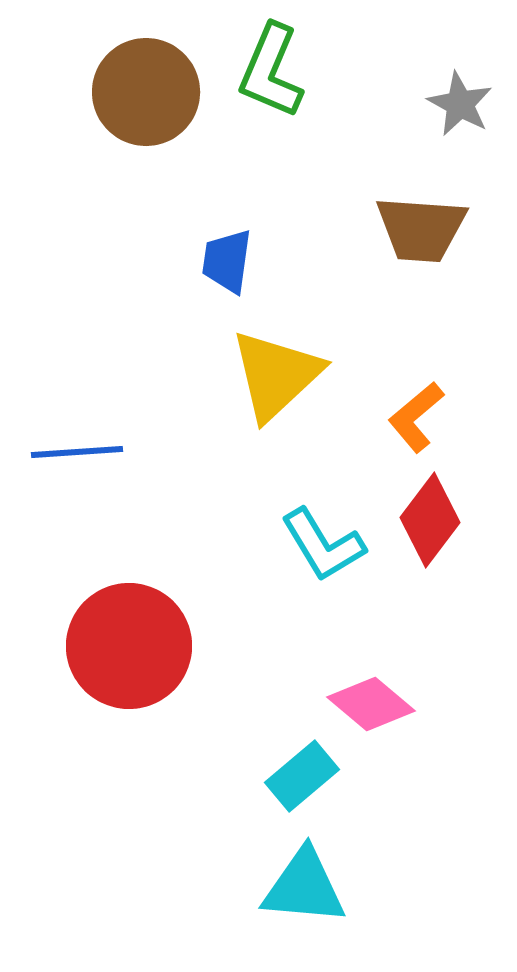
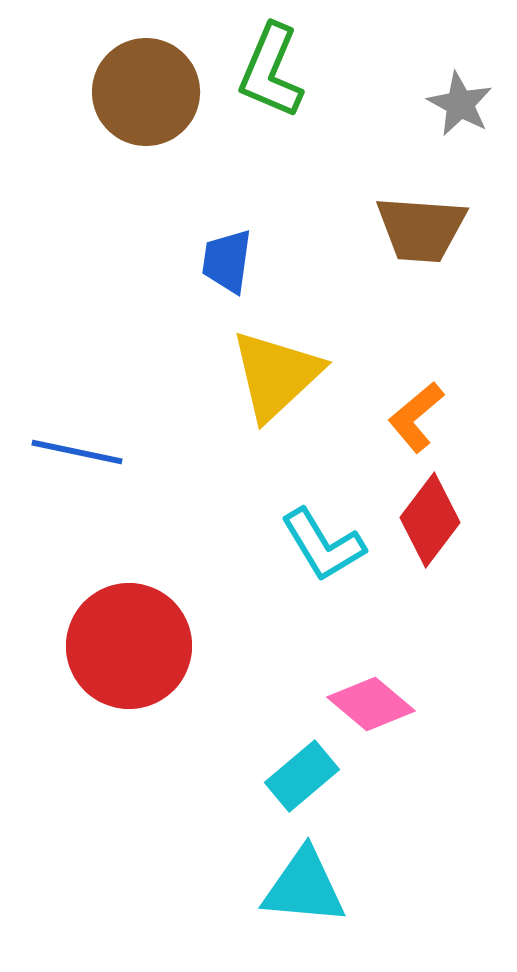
blue line: rotated 16 degrees clockwise
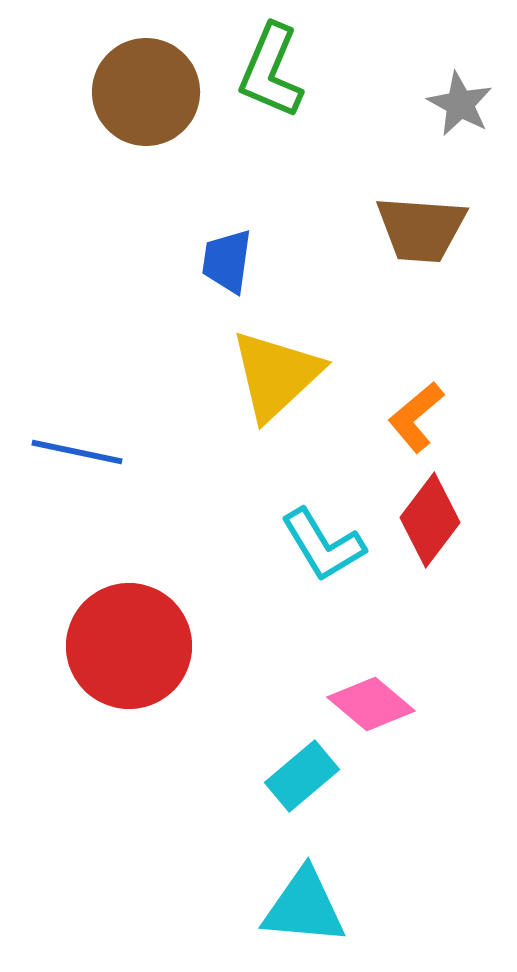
cyan triangle: moved 20 px down
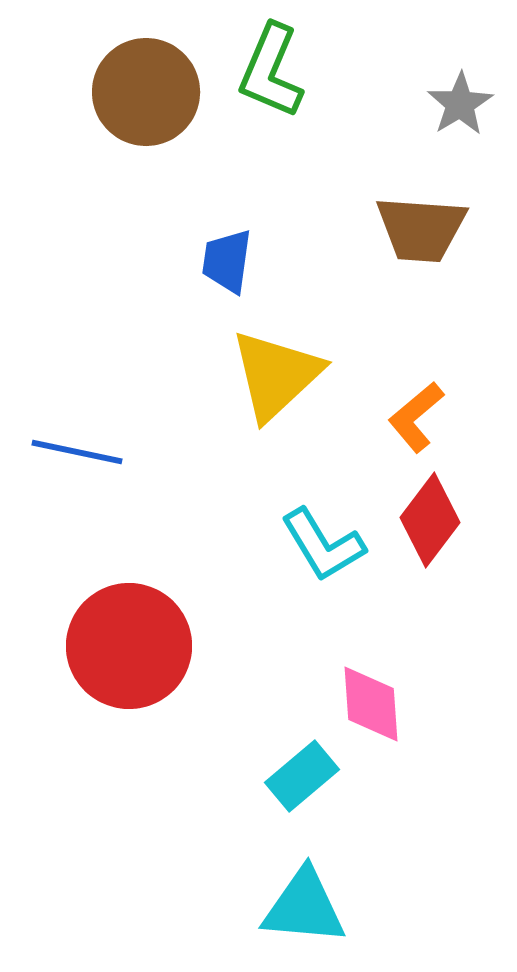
gray star: rotated 12 degrees clockwise
pink diamond: rotated 46 degrees clockwise
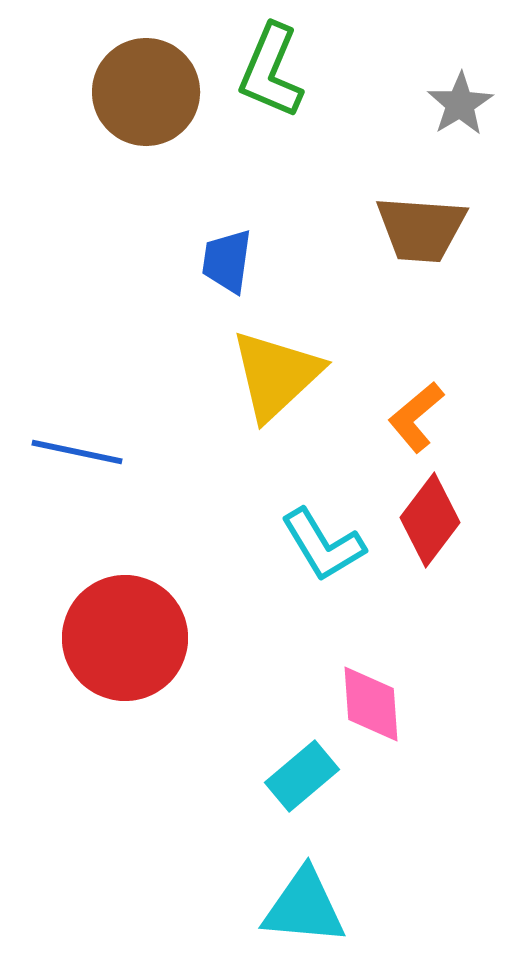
red circle: moved 4 px left, 8 px up
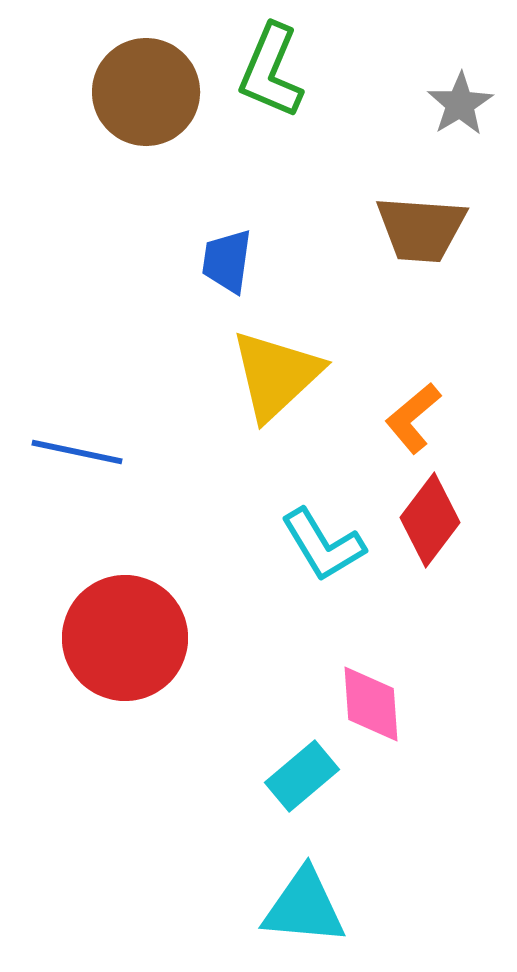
orange L-shape: moved 3 px left, 1 px down
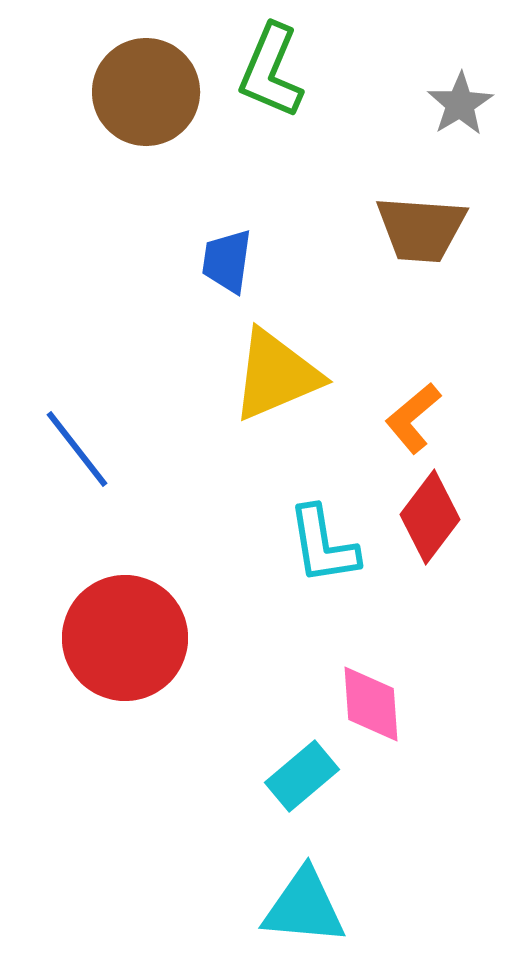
yellow triangle: rotated 20 degrees clockwise
blue line: moved 3 px up; rotated 40 degrees clockwise
red diamond: moved 3 px up
cyan L-shape: rotated 22 degrees clockwise
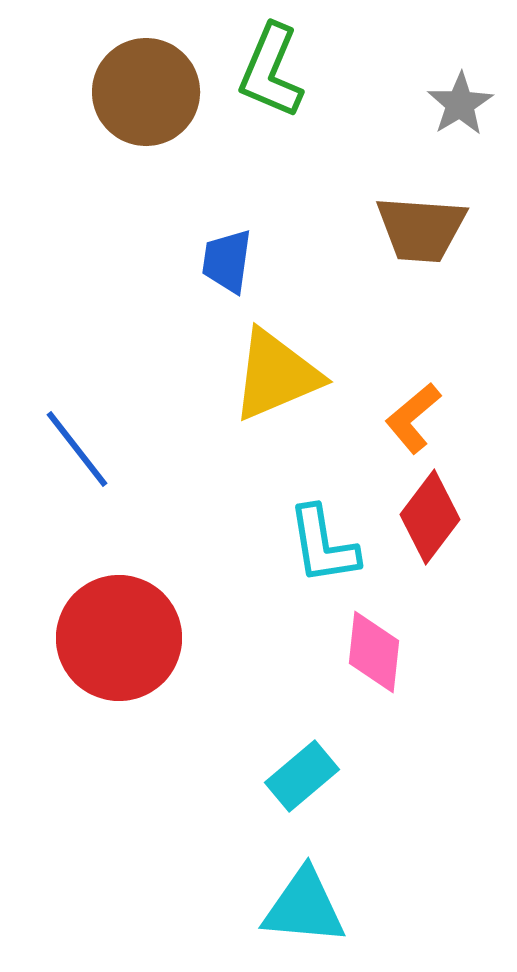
red circle: moved 6 px left
pink diamond: moved 3 px right, 52 px up; rotated 10 degrees clockwise
